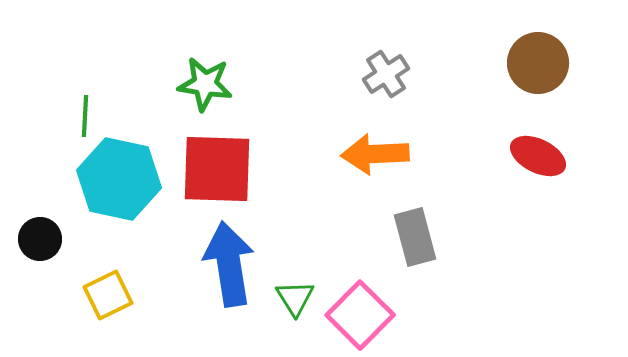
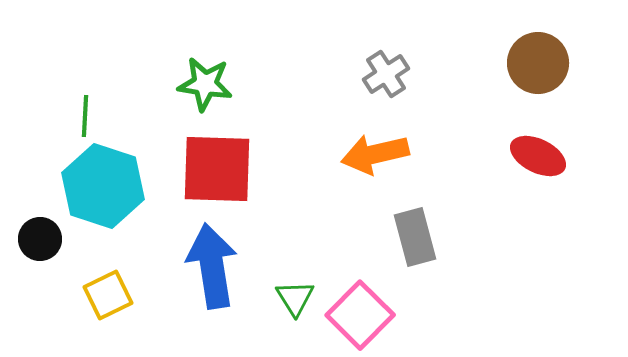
orange arrow: rotated 10 degrees counterclockwise
cyan hexagon: moved 16 px left, 7 px down; rotated 6 degrees clockwise
blue arrow: moved 17 px left, 2 px down
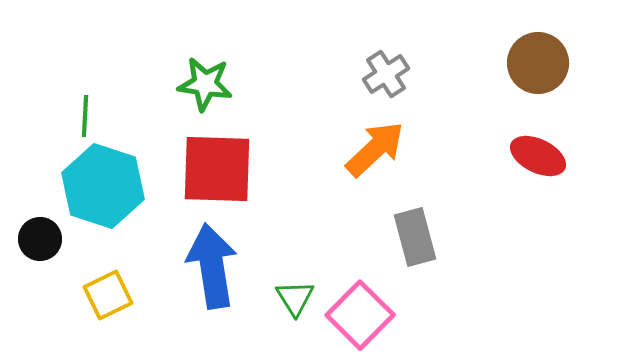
orange arrow: moved 5 px up; rotated 150 degrees clockwise
